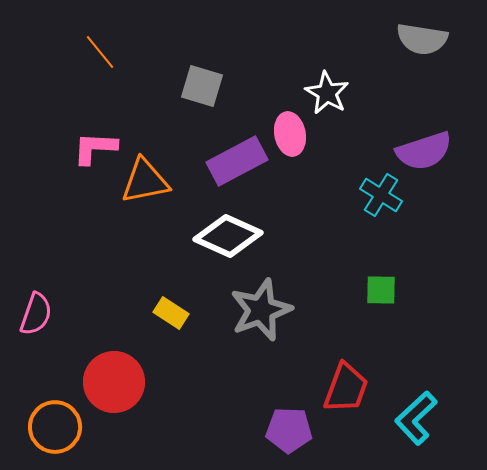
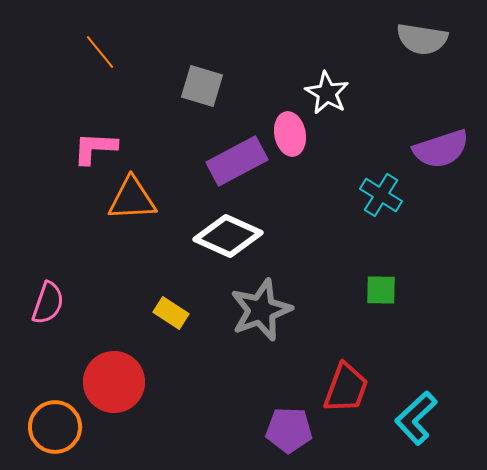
purple semicircle: moved 17 px right, 2 px up
orange triangle: moved 13 px left, 18 px down; rotated 8 degrees clockwise
pink semicircle: moved 12 px right, 11 px up
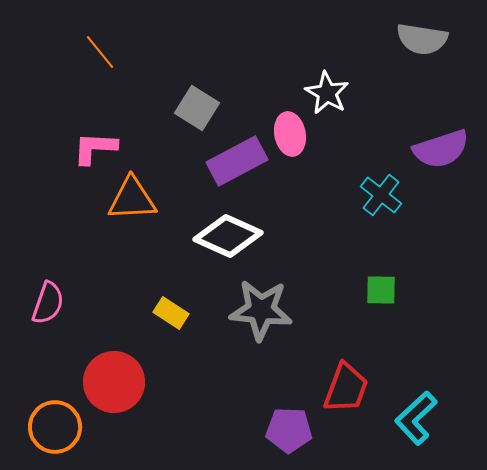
gray square: moved 5 px left, 22 px down; rotated 15 degrees clockwise
cyan cross: rotated 6 degrees clockwise
gray star: rotated 26 degrees clockwise
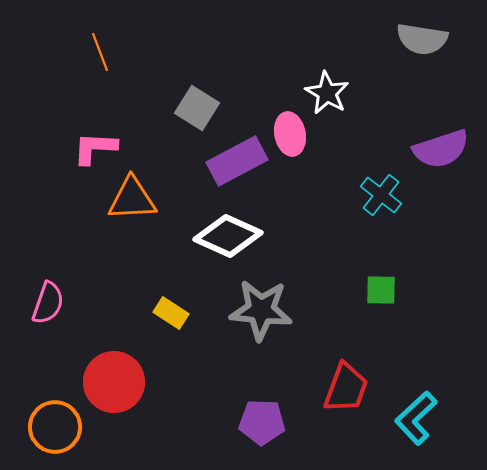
orange line: rotated 18 degrees clockwise
purple pentagon: moved 27 px left, 8 px up
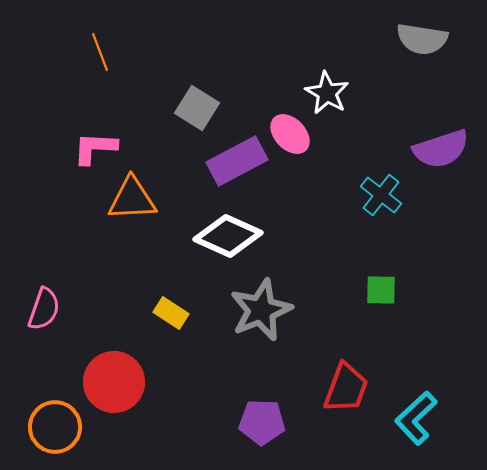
pink ellipse: rotated 33 degrees counterclockwise
pink semicircle: moved 4 px left, 6 px down
gray star: rotated 28 degrees counterclockwise
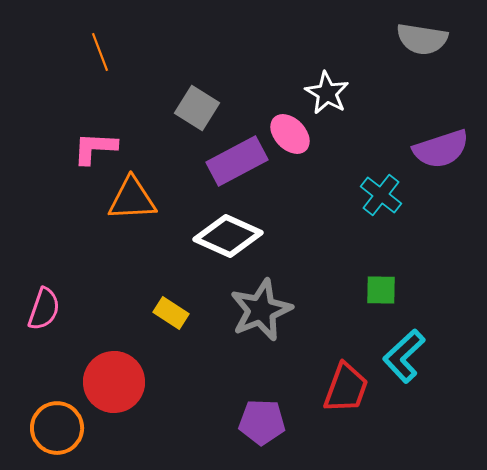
cyan L-shape: moved 12 px left, 62 px up
orange circle: moved 2 px right, 1 px down
